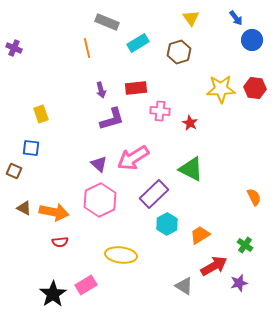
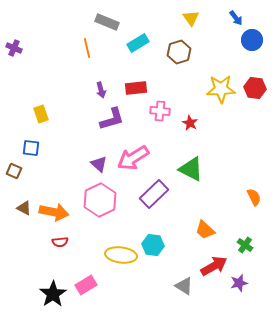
cyan hexagon: moved 14 px left, 21 px down; rotated 25 degrees counterclockwise
orange trapezoid: moved 5 px right, 5 px up; rotated 105 degrees counterclockwise
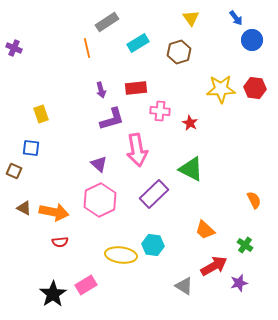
gray rectangle: rotated 55 degrees counterclockwise
pink arrow: moved 4 px right, 8 px up; rotated 68 degrees counterclockwise
orange semicircle: moved 3 px down
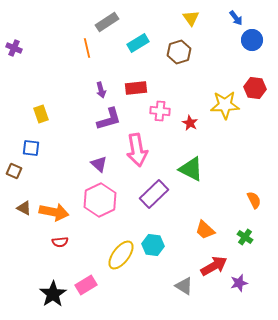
yellow star: moved 4 px right, 16 px down
purple L-shape: moved 3 px left
green cross: moved 8 px up
yellow ellipse: rotated 60 degrees counterclockwise
